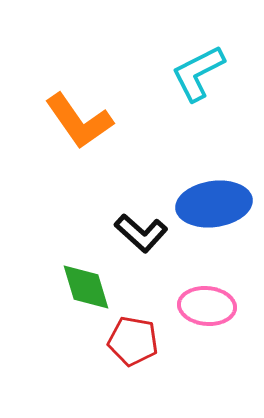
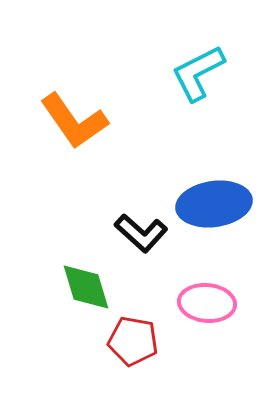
orange L-shape: moved 5 px left
pink ellipse: moved 3 px up
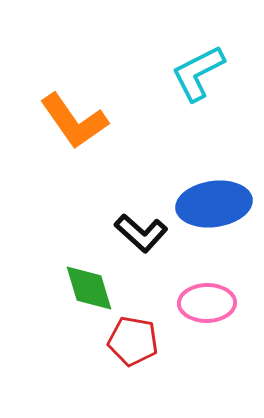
green diamond: moved 3 px right, 1 px down
pink ellipse: rotated 6 degrees counterclockwise
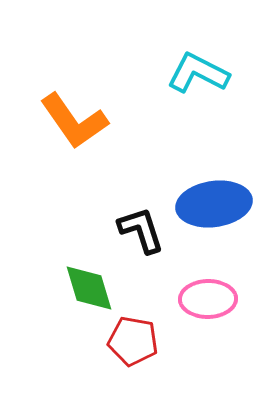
cyan L-shape: rotated 54 degrees clockwise
black L-shape: moved 3 px up; rotated 150 degrees counterclockwise
pink ellipse: moved 1 px right, 4 px up
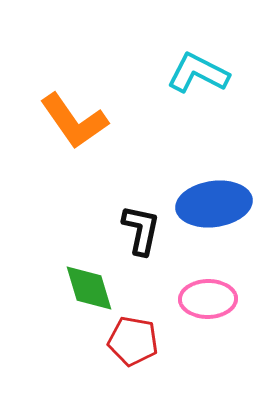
black L-shape: rotated 30 degrees clockwise
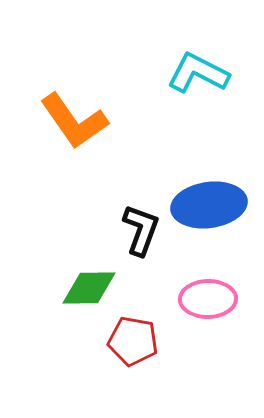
blue ellipse: moved 5 px left, 1 px down
black L-shape: rotated 8 degrees clockwise
green diamond: rotated 74 degrees counterclockwise
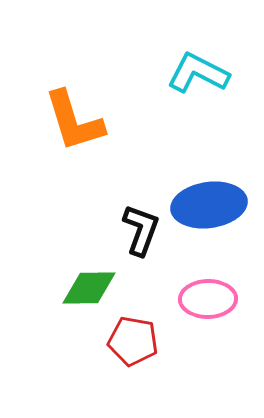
orange L-shape: rotated 18 degrees clockwise
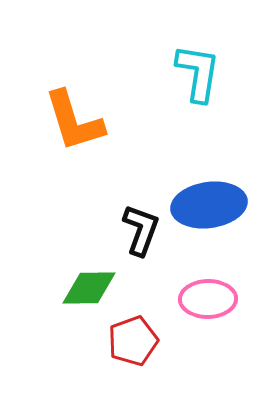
cyan L-shape: rotated 72 degrees clockwise
red pentagon: rotated 30 degrees counterclockwise
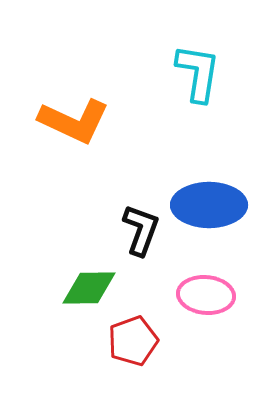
orange L-shape: rotated 48 degrees counterclockwise
blue ellipse: rotated 8 degrees clockwise
pink ellipse: moved 2 px left, 4 px up; rotated 6 degrees clockwise
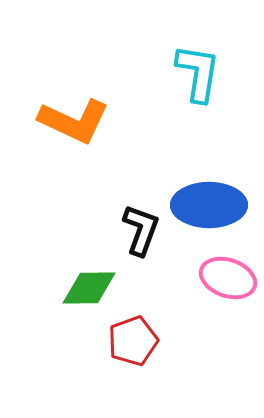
pink ellipse: moved 22 px right, 17 px up; rotated 14 degrees clockwise
